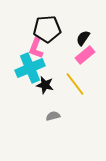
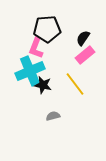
cyan cross: moved 3 px down
black star: moved 2 px left
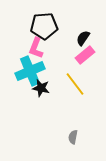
black pentagon: moved 3 px left, 3 px up
black star: moved 2 px left, 3 px down
gray semicircle: moved 20 px right, 21 px down; rotated 64 degrees counterclockwise
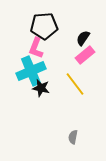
cyan cross: moved 1 px right
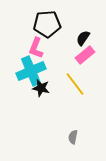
black pentagon: moved 3 px right, 2 px up
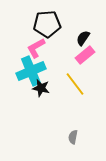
pink L-shape: rotated 40 degrees clockwise
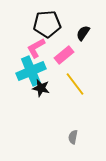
black semicircle: moved 5 px up
pink rectangle: moved 21 px left
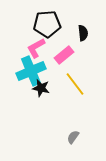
black semicircle: rotated 140 degrees clockwise
gray semicircle: rotated 24 degrees clockwise
